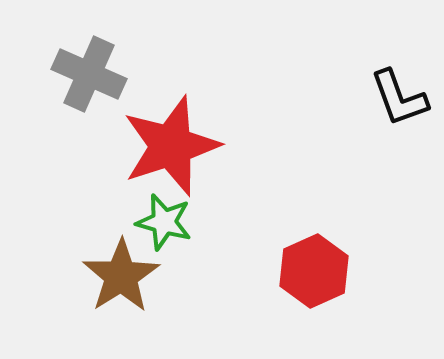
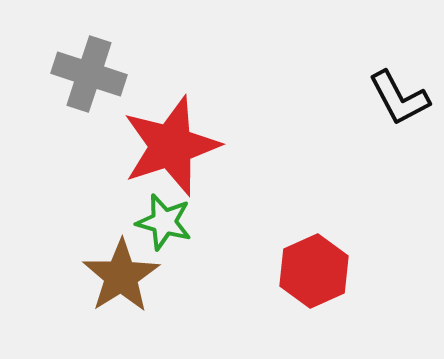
gray cross: rotated 6 degrees counterclockwise
black L-shape: rotated 8 degrees counterclockwise
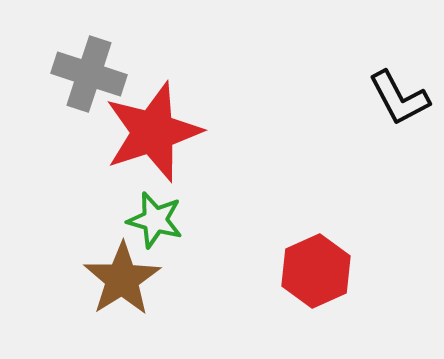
red star: moved 18 px left, 14 px up
green star: moved 9 px left, 2 px up
red hexagon: moved 2 px right
brown star: moved 1 px right, 3 px down
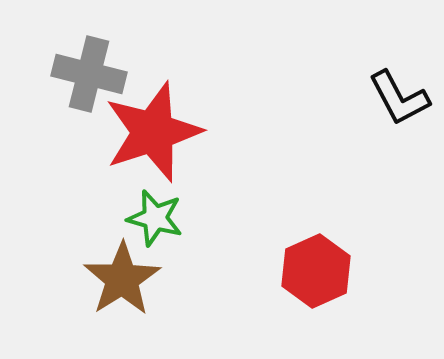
gray cross: rotated 4 degrees counterclockwise
green star: moved 2 px up
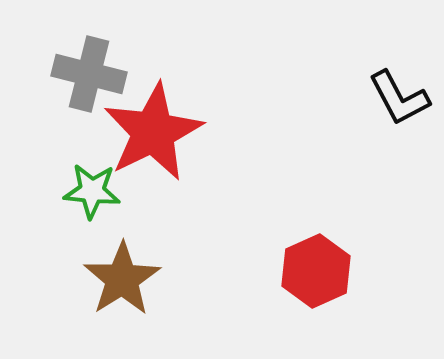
red star: rotated 8 degrees counterclockwise
green star: moved 63 px left, 27 px up; rotated 10 degrees counterclockwise
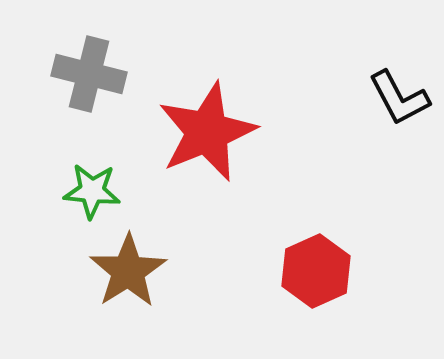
red star: moved 54 px right; rotated 4 degrees clockwise
brown star: moved 6 px right, 8 px up
